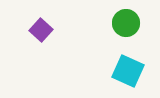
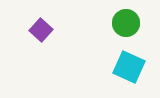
cyan square: moved 1 px right, 4 px up
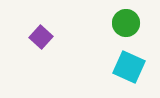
purple square: moved 7 px down
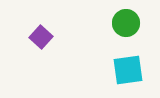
cyan square: moved 1 px left, 3 px down; rotated 32 degrees counterclockwise
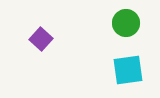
purple square: moved 2 px down
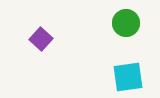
cyan square: moved 7 px down
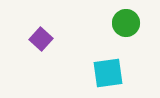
cyan square: moved 20 px left, 4 px up
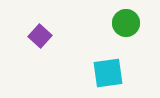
purple square: moved 1 px left, 3 px up
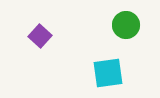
green circle: moved 2 px down
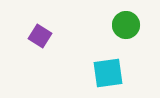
purple square: rotated 10 degrees counterclockwise
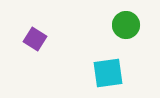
purple square: moved 5 px left, 3 px down
